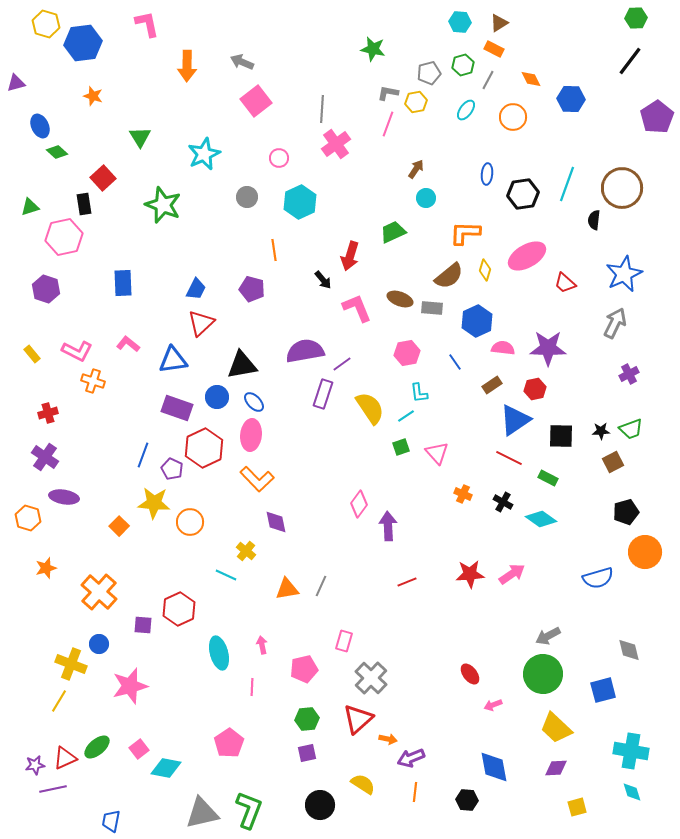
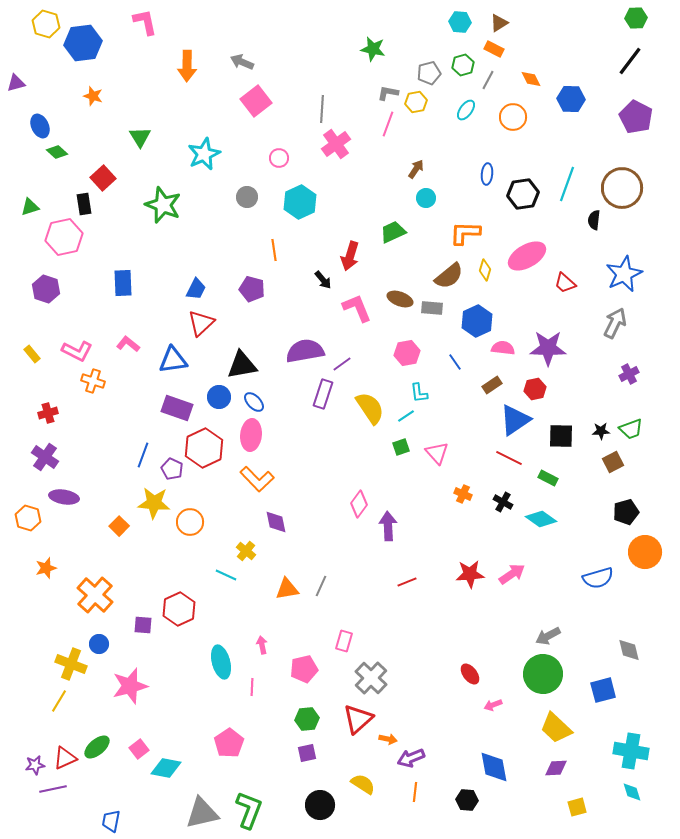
pink L-shape at (147, 24): moved 2 px left, 2 px up
purple pentagon at (657, 117): moved 21 px left; rotated 12 degrees counterclockwise
blue circle at (217, 397): moved 2 px right
orange cross at (99, 592): moved 4 px left, 3 px down
cyan ellipse at (219, 653): moved 2 px right, 9 px down
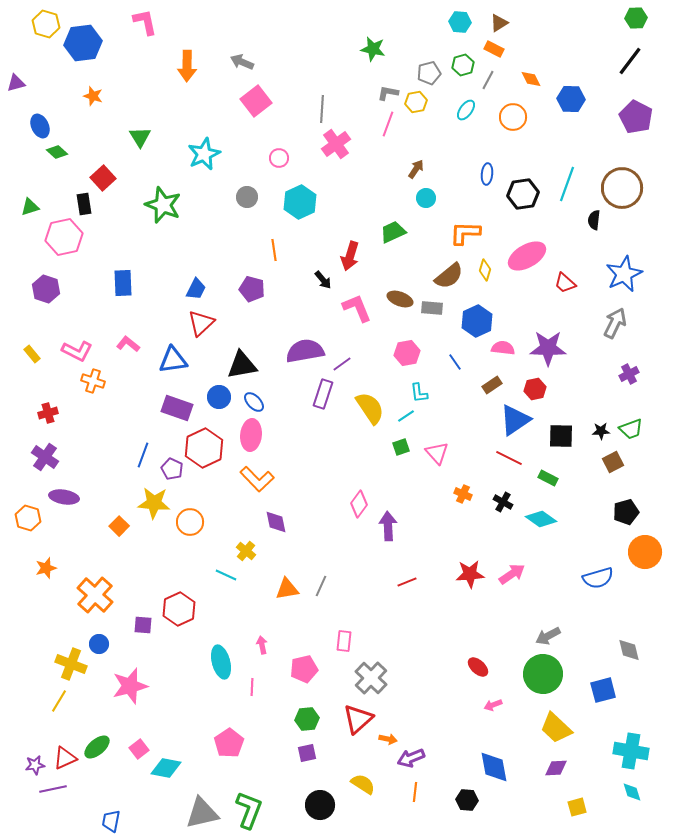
pink rectangle at (344, 641): rotated 10 degrees counterclockwise
red ellipse at (470, 674): moved 8 px right, 7 px up; rotated 10 degrees counterclockwise
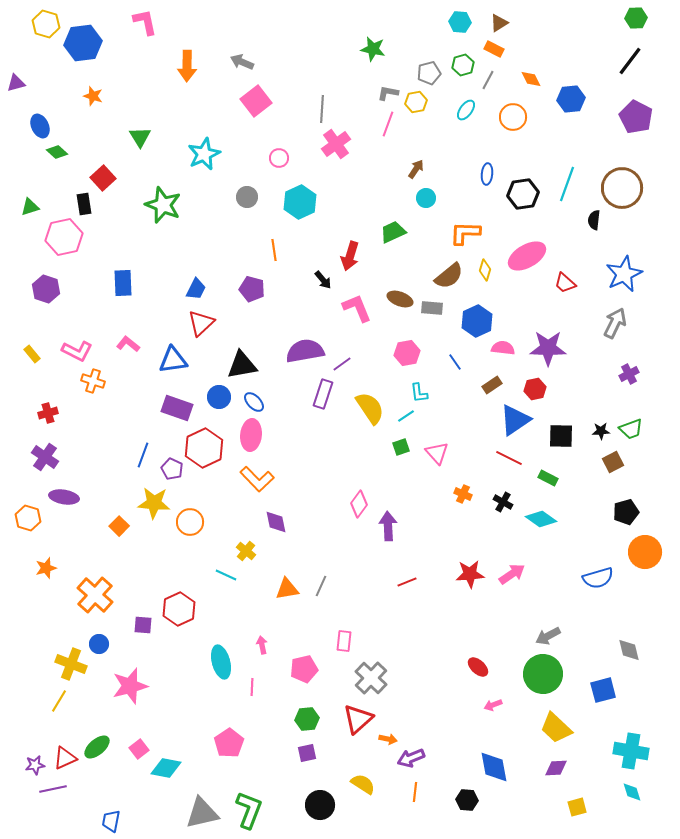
blue hexagon at (571, 99): rotated 8 degrees counterclockwise
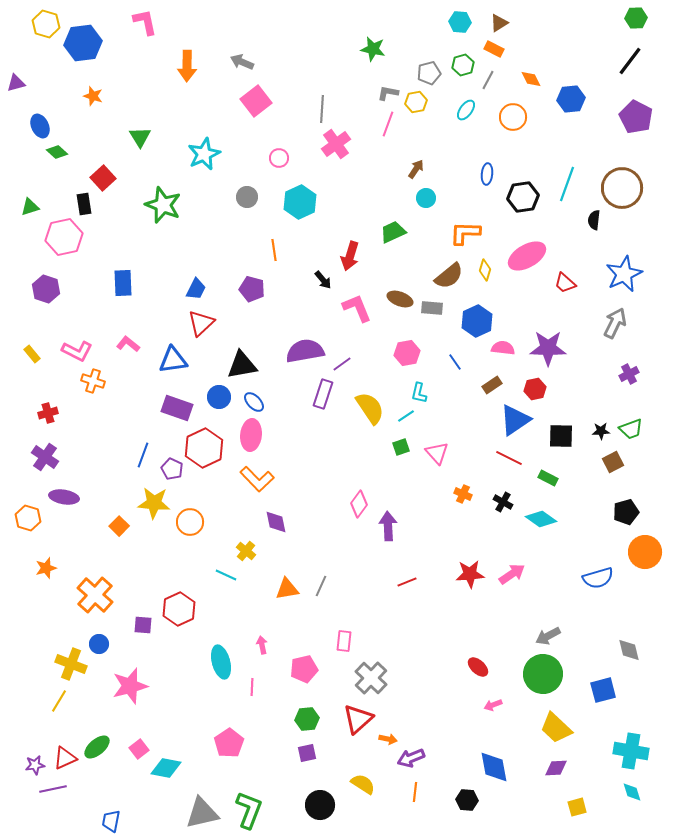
black hexagon at (523, 194): moved 3 px down
cyan L-shape at (419, 393): rotated 20 degrees clockwise
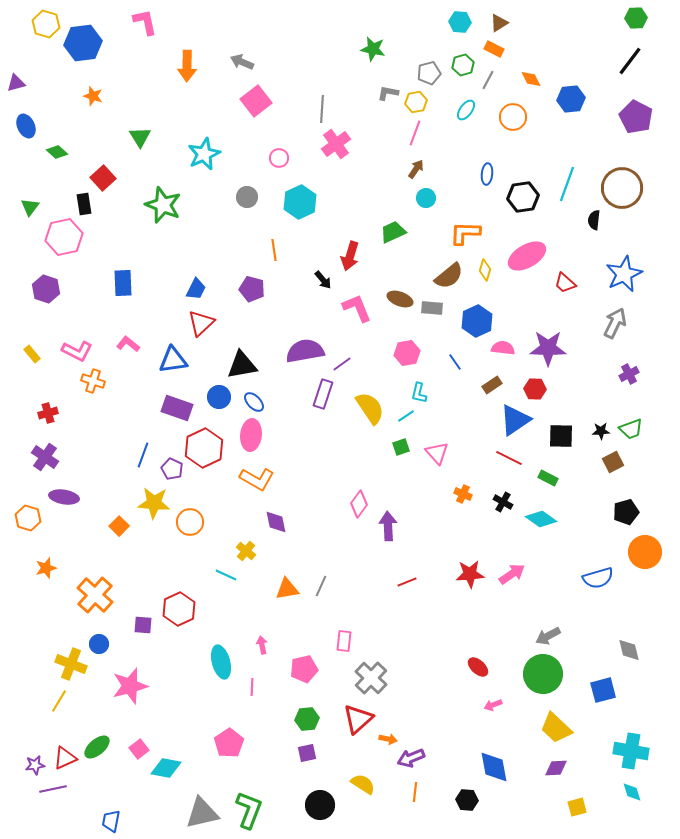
pink line at (388, 124): moved 27 px right, 9 px down
blue ellipse at (40, 126): moved 14 px left
green triangle at (30, 207): rotated 36 degrees counterclockwise
red hexagon at (535, 389): rotated 15 degrees clockwise
orange L-shape at (257, 479): rotated 16 degrees counterclockwise
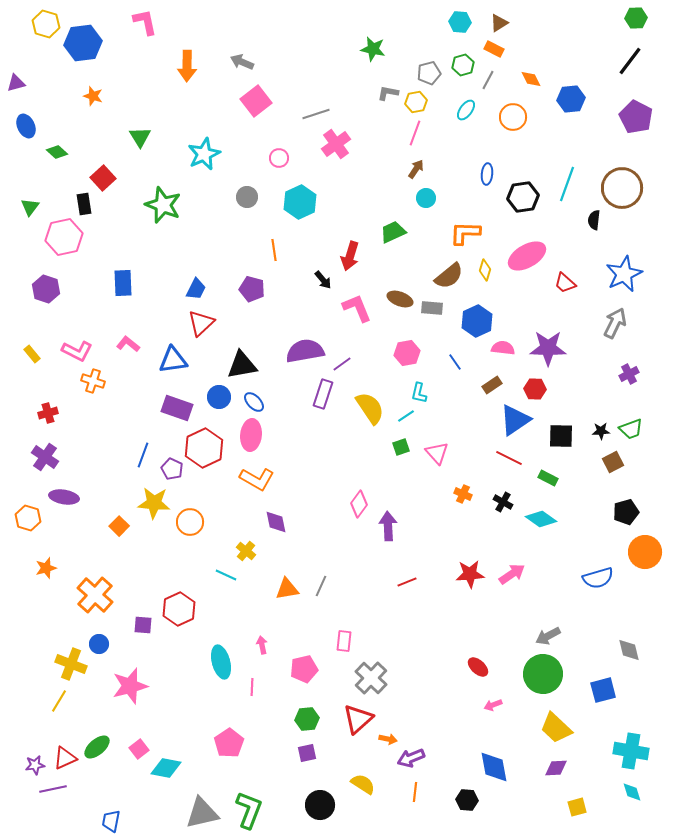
gray line at (322, 109): moved 6 px left, 5 px down; rotated 68 degrees clockwise
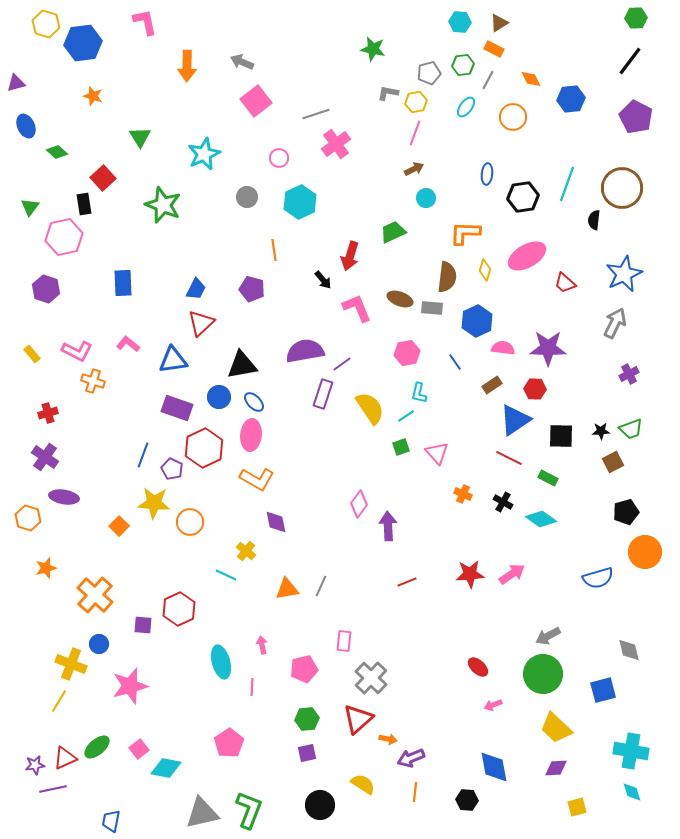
green hexagon at (463, 65): rotated 10 degrees clockwise
cyan ellipse at (466, 110): moved 3 px up
brown arrow at (416, 169): moved 2 px left; rotated 30 degrees clockwise
brown semicircle at (449, 276): moved 2 px left, 1 px down; rotated 44 degrees counterclockwise
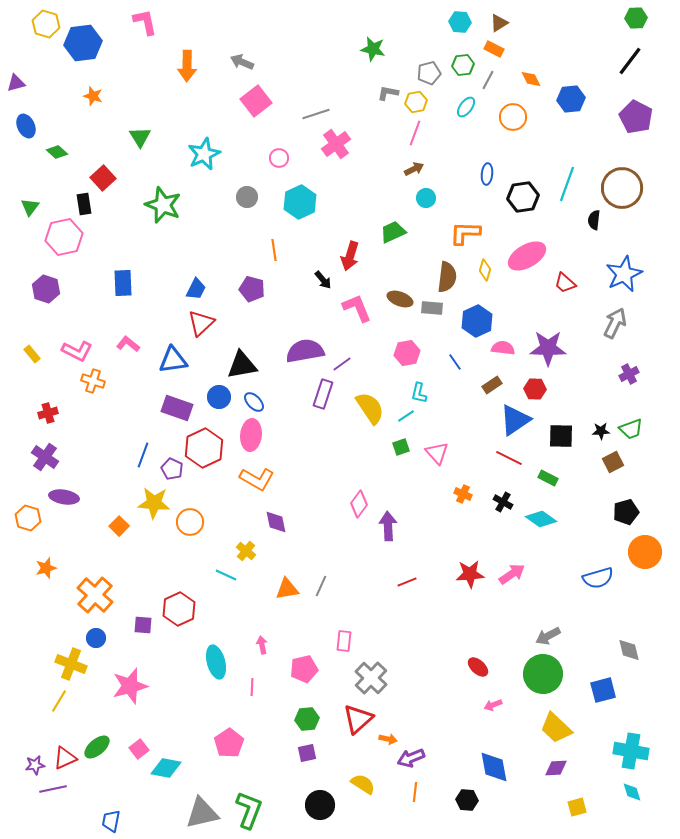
blue circle at (99, 644): moved 3 px left, 6 px up
cyan ellipse at (221, 662): moved 5 px left
